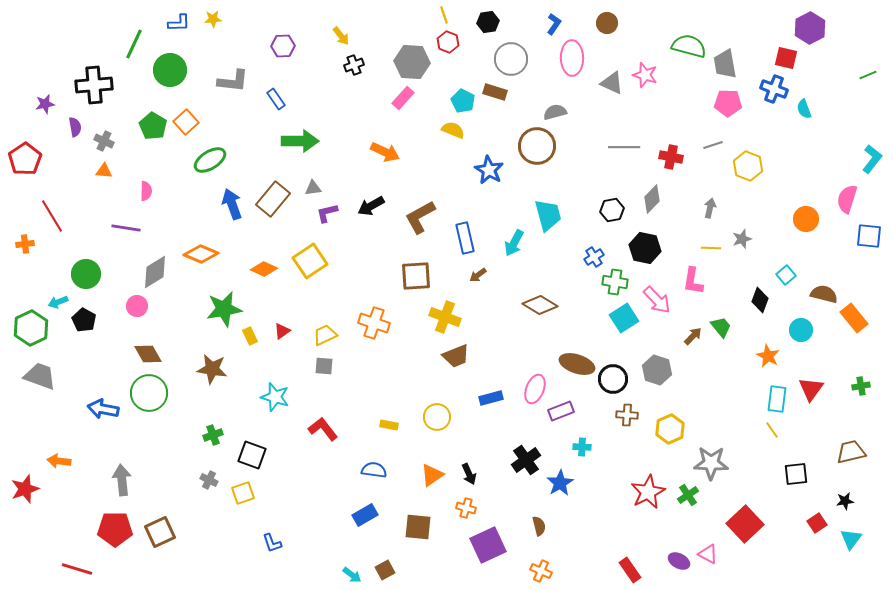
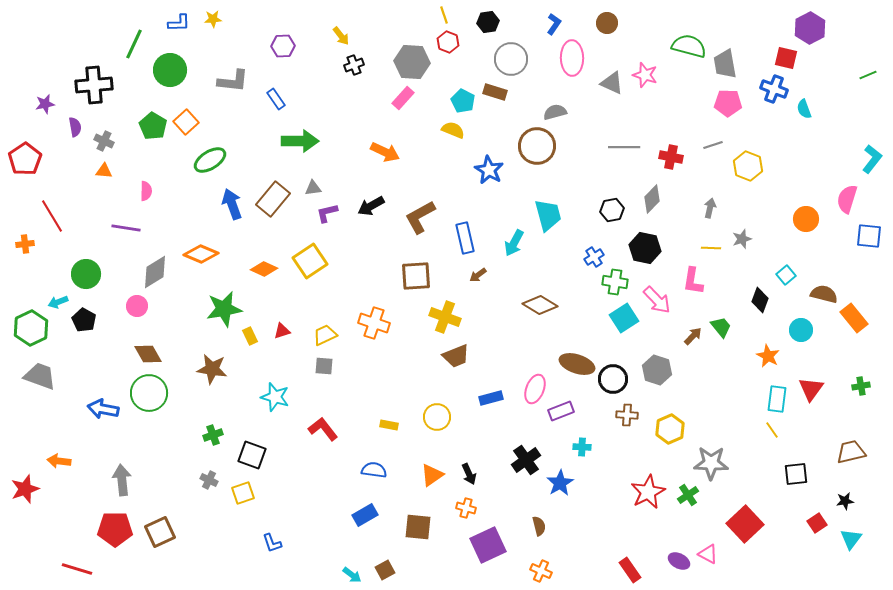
red triangle at (282, 331): rotated 18 degrees clockwise
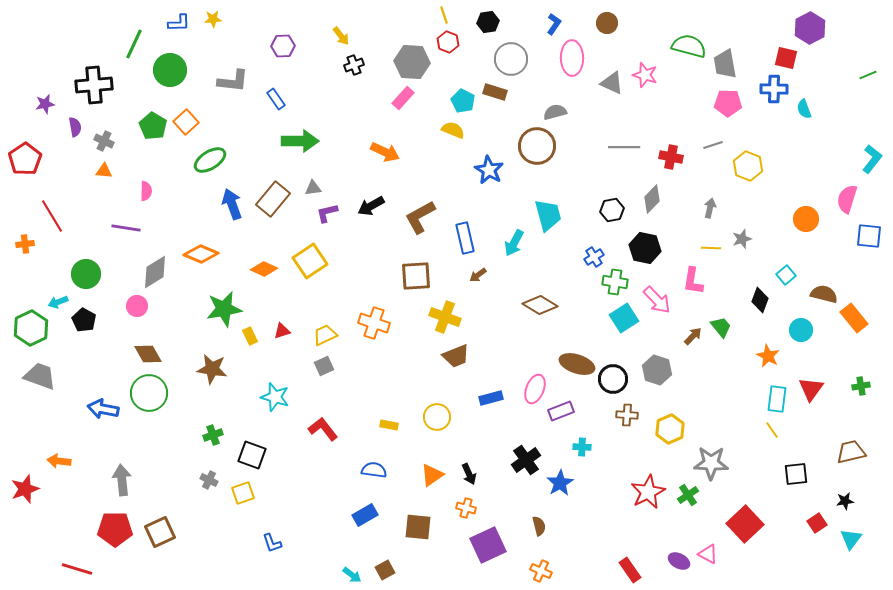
blue cross at (774, 89): rotated 20 degrees counterclockwise
gray square at (324, 366): rotated 30 degrees counterclockwise
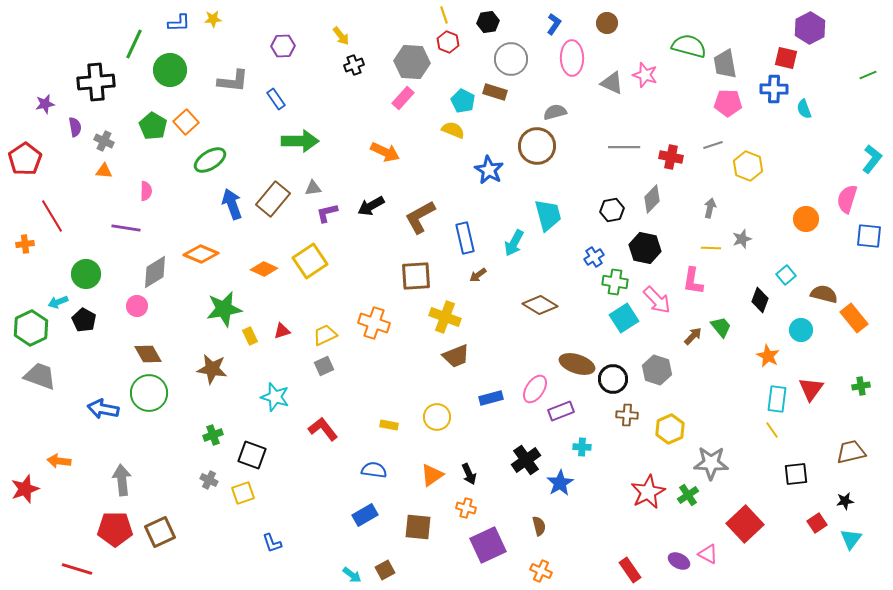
black cross at (94, 85): moved 2 px right, 3 px up
pink ellipse at (535, 389): rotated 12 degrees clockwise
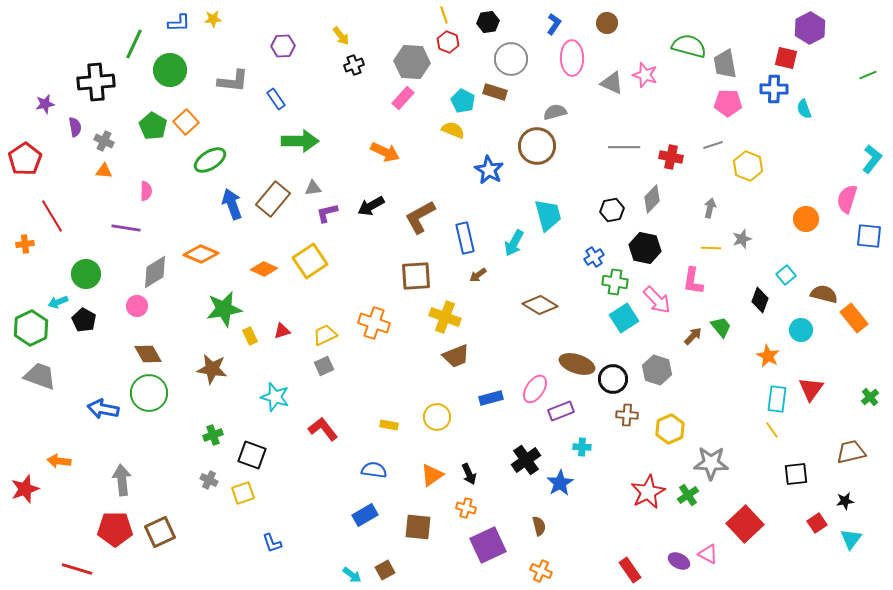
green cross at (861, 386): moved 9 px right, 11 px down; rotated 30 degrees counterclockwise
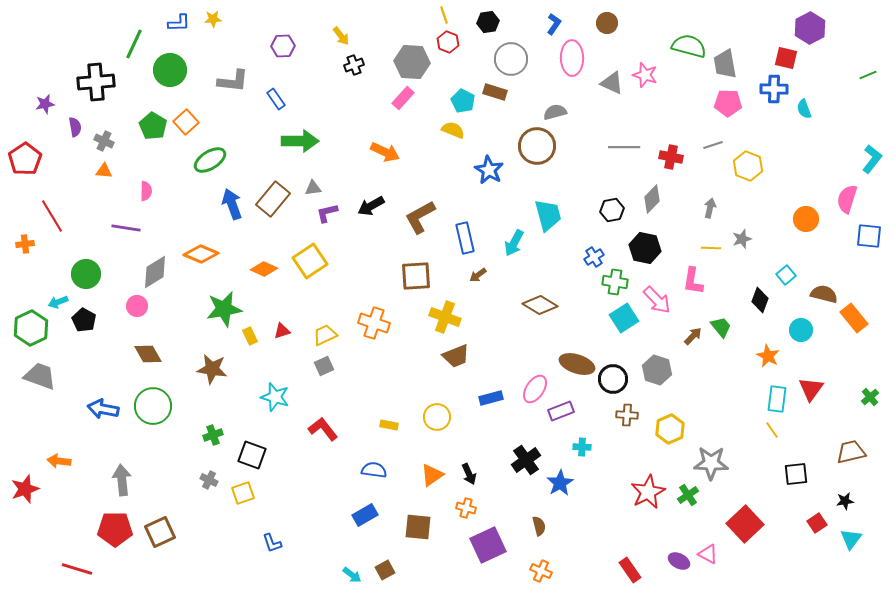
green circle at (149, 393): moved 4 px right, 13 px down
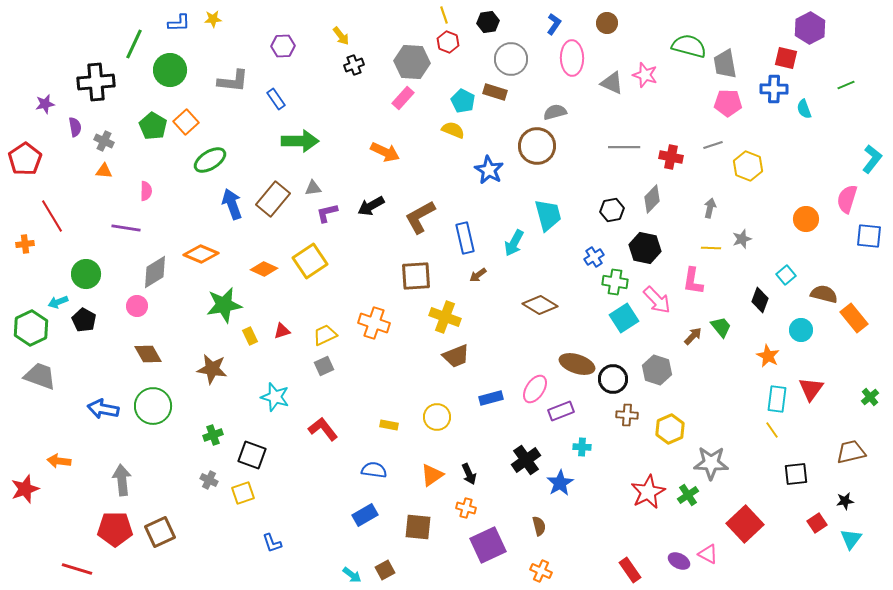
green line at (868, 75): moved 22 px left, 10 px down
green star at (224, 309): moved 4 px up
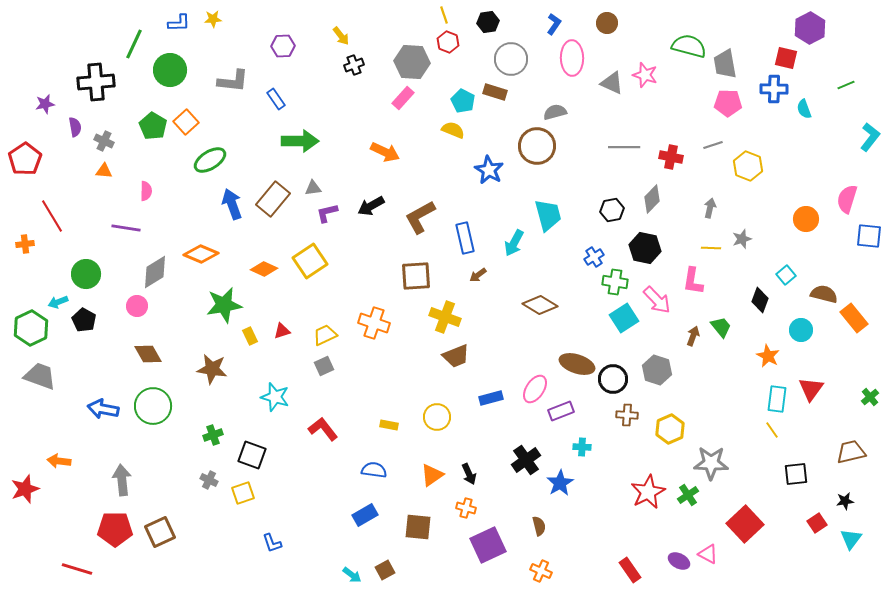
cyan L-shape at (872, 159): moved 2 px left, 22 px up
brown arrow at (693, 336): rotated 24 degrees counterclockwise
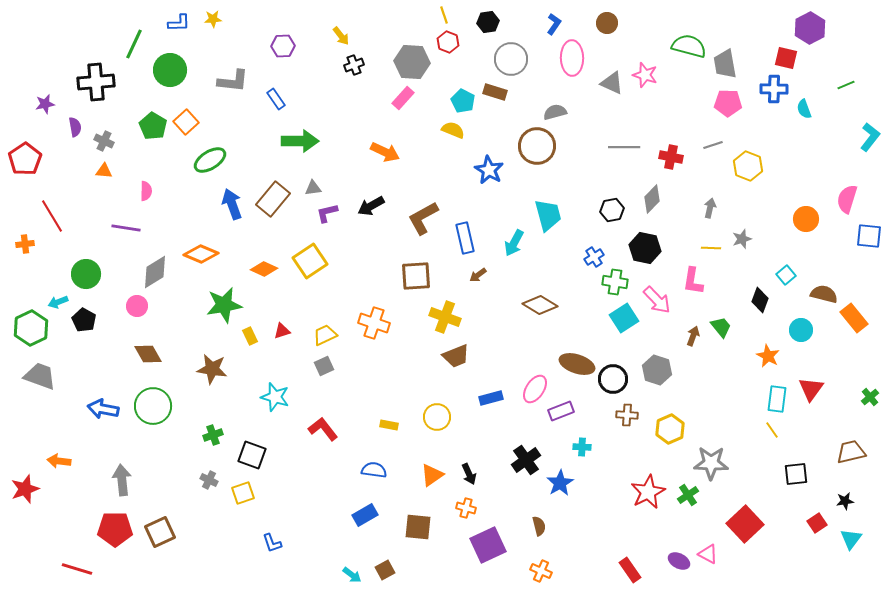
brown L-shape at (420, 217): moved 3 px right, 1 px down
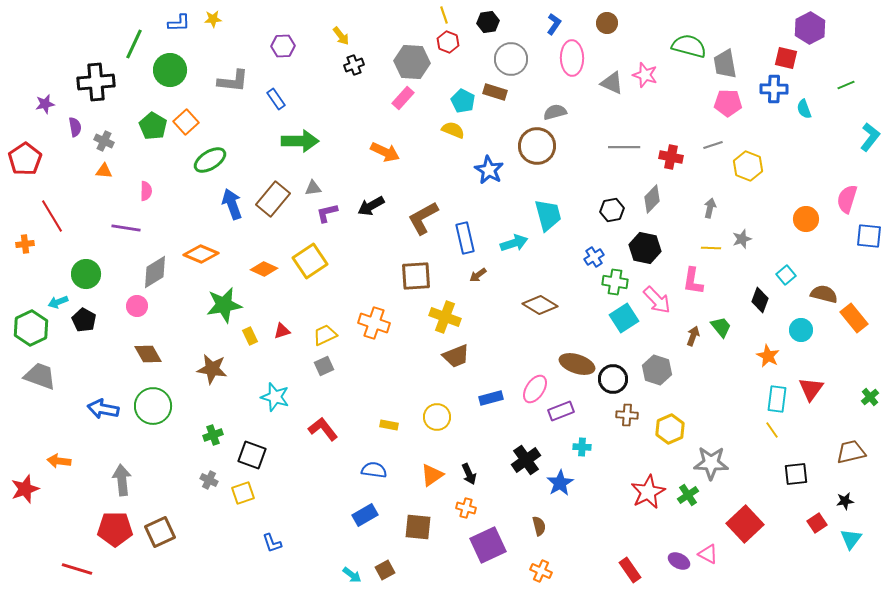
cyan arrow at (514, 243): rotated 136 degrees counterclockwise
